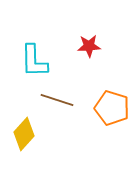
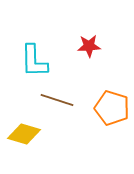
yellow diamond: rotated 64 degrees clockwise
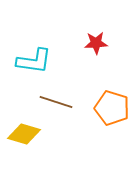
red star: moved 7 px right, 3 px up
cyan L-shape: rotated 81 degrees counterclockwise
brown line: moved 1 px left, 2 px down
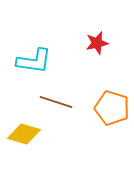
red star: moved 1 px right; rotated 10 degrees counterclockwise
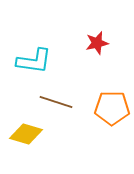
orange pentagon: rotated 16 degrees counterclockwise
yellow diamond: moved 2 px right
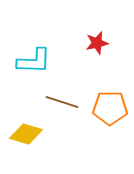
cyan L-shape: rotated 6 degrees counterclockwise
brown line: moved 6 px right
orange pentagon: moved 2 px left
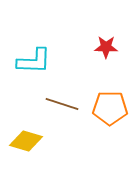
red star: moved 9 px right, 4 px down; rotated 15 degrees clockwise
brown line: moved 2 px down
yellow diamond: moved 7 px down
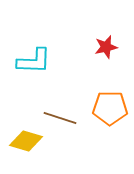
red star: rotated 15 degrees counterclockwise
brown line: moved 2 px left, 14 px down
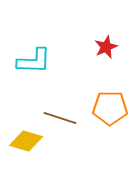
red star: rotated 10 degrees counterclockwise
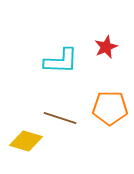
cyan L-shape: moved 27 px right
